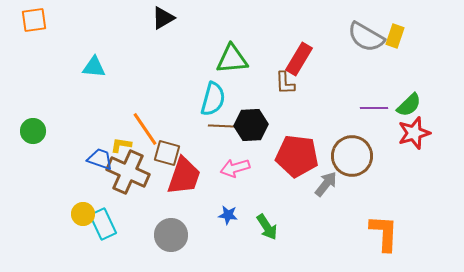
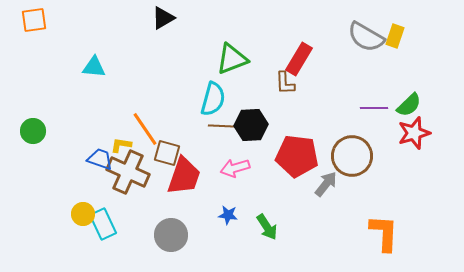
green triangle: rotated 16 degrees counterclockwise
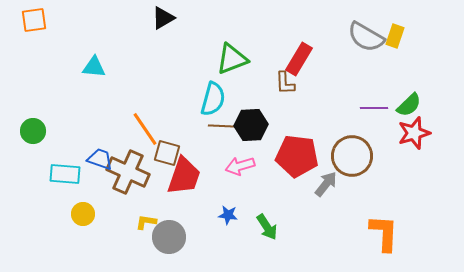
yellow L-shape: moved 25 px right, 77 px down
pink arrow: moved 5 px right, 2 px up
cyan rectangle: moved 38 px left, 50 px up; rotated 60 degrees counterclockwise
gray circle: moved 2 px left, 2 px down
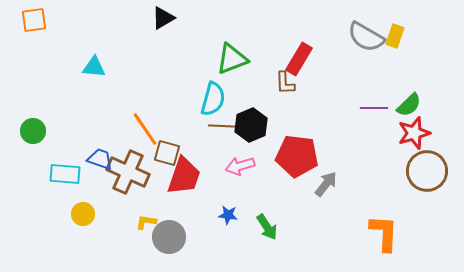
black hexagon: rotated 20 degrees counterclockwise
brown circle: moved 75 px right, 15 px down
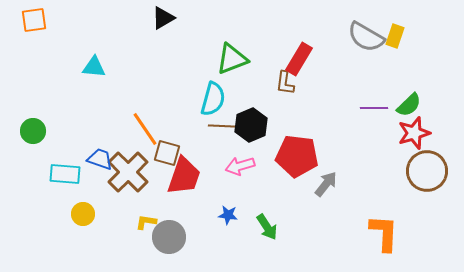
brown L-shape: rotated 10 degrees clockwise
brown cross: rotated 21 degrees clockwise
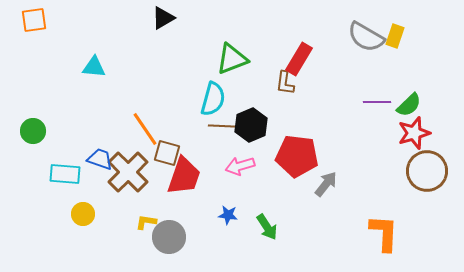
purple line: moved 3 px right, 6 px up
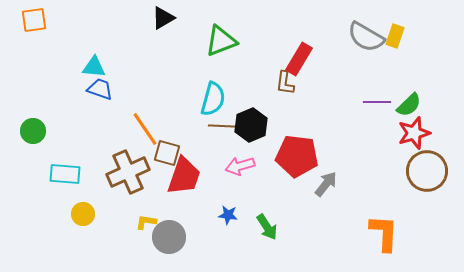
green triangle: moved 11 px left, 18 px up
blue trapezoid: moved 70 px up
brown cross: rotated 21 degrees clockwise
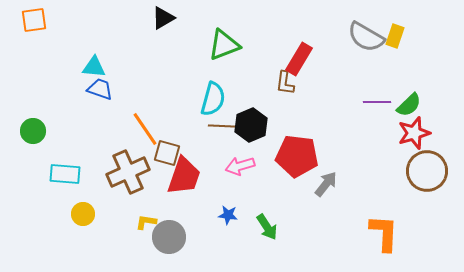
green triangle: moved 3 px right, 4 px down
